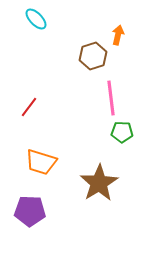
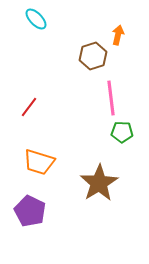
orange trapezoid: moved 2 px left
purple pentagon: rotated 24 degrees clockwise
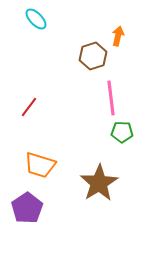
orange arrow: moved 1 px down
orange trapezoid: moved 1 px right, 3 px down
purple pentagon: moved 3 px left, 3 px up; rotated 12 degrees clockwise
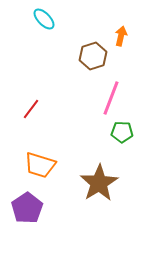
cyan ellipse: moved 8 px right
orange arrow: moved 3 px right
pink line: rotated 28 degrees clockwise
red line: moved 2 px right, 2 px down
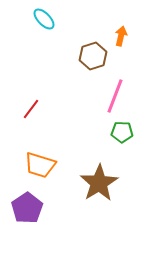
pink line: moved 4 px right, 2 px up
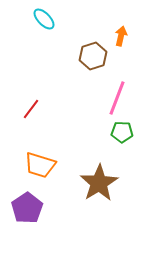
pink line: moved 2 px right, 2 px down
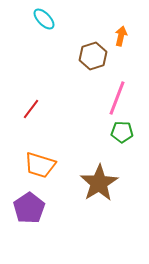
purple pentagon: moved 2 px right
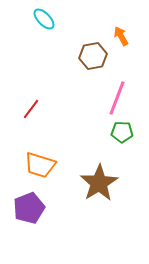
orange arrow: rotated 42 degrees counterclockwise
brown hexagon: rotated 8 degrees clockwise
purple pentagon: rotated 12 degrees clockwise
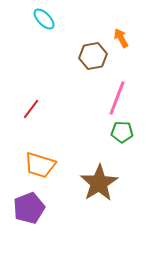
orange arrow: moved 2 px down
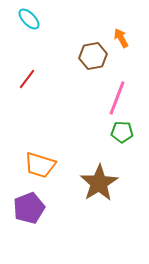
cyan ellipse: moved 15 px left
red line: moved 4 px left, 30 px up
